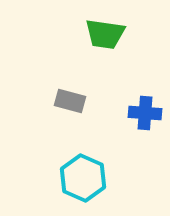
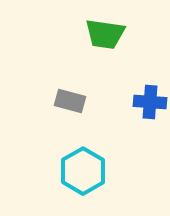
blue cross: moved 5 px right, 11 px up
cyan hexagon: moved 7 px up; rotated 6 degrees clockwise
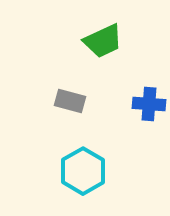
green trapezoid: moved 2 px left, 7 px down; rotated 33 degrees counterclockwise
blue cross: moved 1 px left, 2 px down
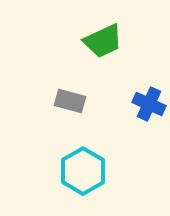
blue cross: rotated 20 degrees clockwise
